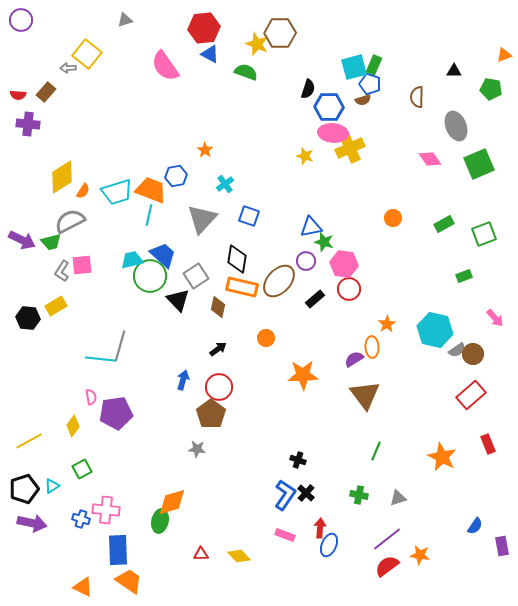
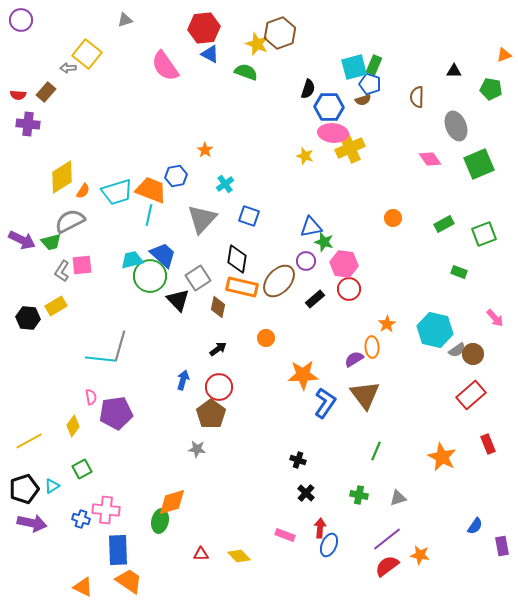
brown hexagon at (280, 33): rotated 20 degrees counterclockwise
gray square at (196, 276): moved 2 px right, 2 px down
green rectangle at (464, 276): moved 5 px left, 4 px up; rotated 42 degrees clockwise
blue L-shape at (285, 495): moved 40 px right, 92 px up
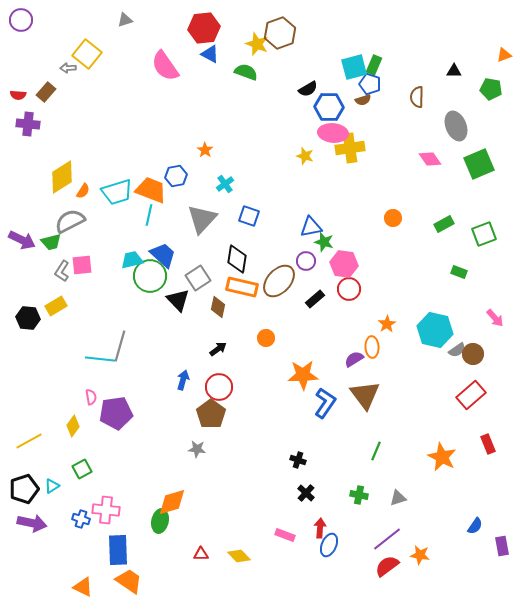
black semicircle at (308, 89): rotated 42 degrees clockwise
yellow cross at (350, 148): rotated 16 degrees clockwise
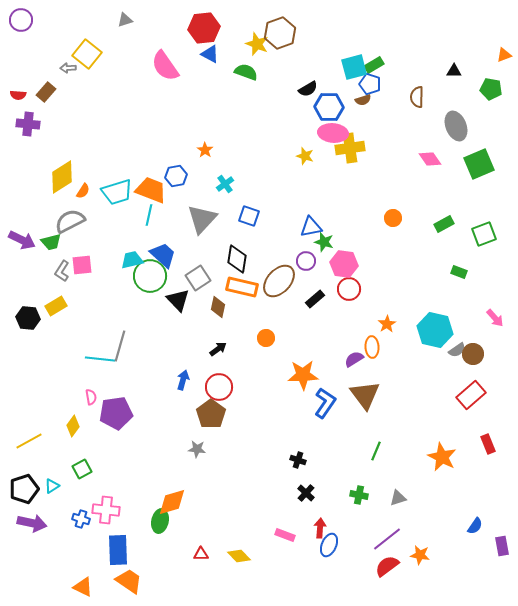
green rectangle at (374, 65): rotated 36 degrees clockwise
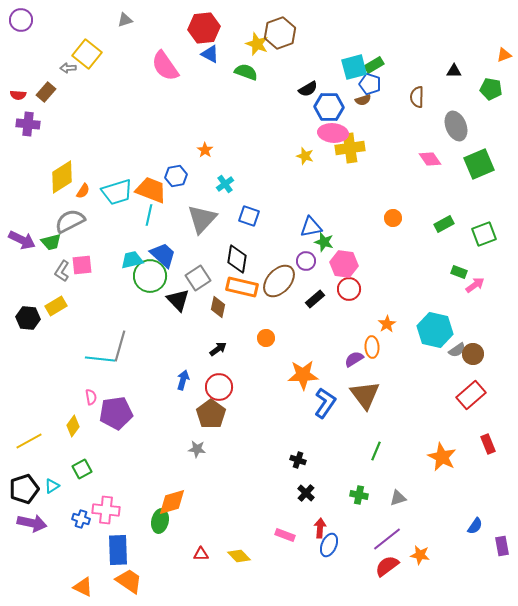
pink arrow at (495, 318): moved 20 px left, 33 px up; rotated 84 degrees counterclockwise
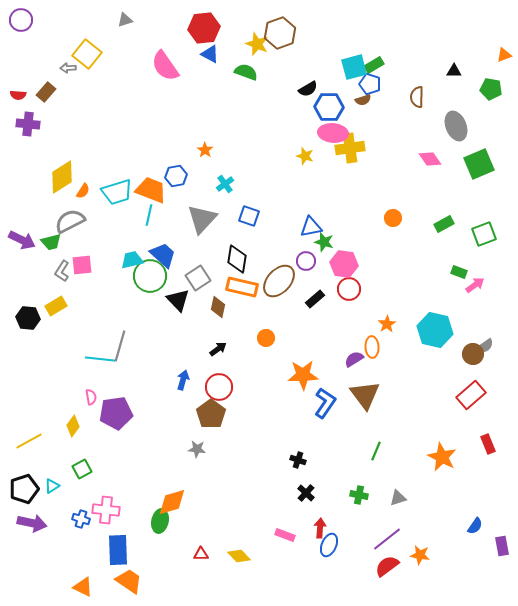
gray semicircle at (457, 350): moved 28 px right, 4 px up
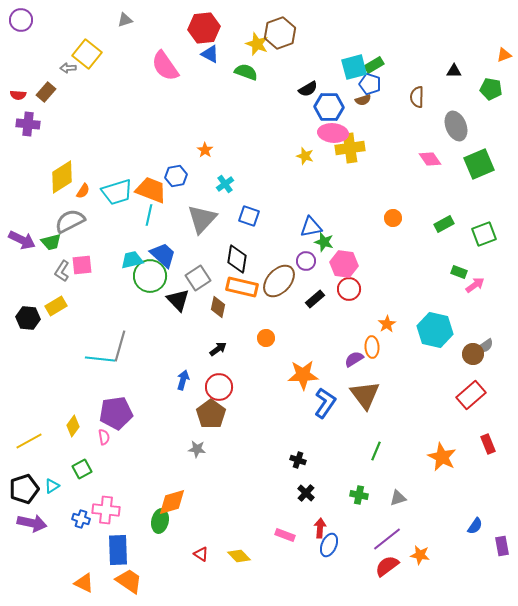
pink semicircle at (91, 397): moved 13 px right, 40 px down
red triangle at (201, 554): rotated 35 degrees clockwise
orange triangle at (83, 587): moved 1 px right, 4 px up
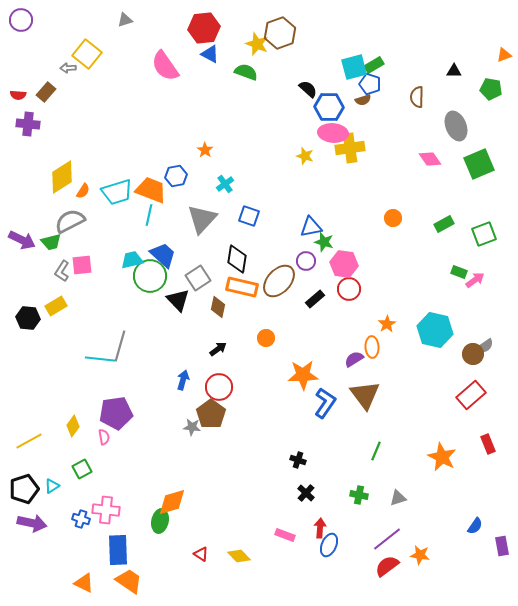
black semicircle at (308, 89): rotated 108 degrees counterclockwise
pink arrow at (475, 285): moved 5 px up
gray star at (197, 449): moved 5 px left, 22 px up
